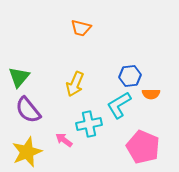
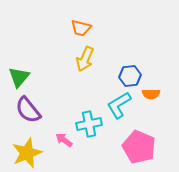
yellow arrow: moved 10 px right, 25 px up
pink pentagon: moved 4 px left
yellow star: moved 1 px down
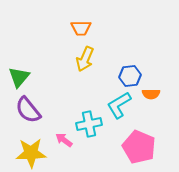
orange trapezoid: rotated 15 degrees counterclockwise
yellow star: moved 4 px right; rotated 20 degrees clockwise
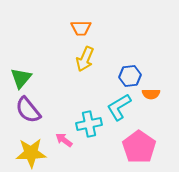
green triangle: moved 2 px right, 1 px down
cyan L-shape: moved 2 px down
pink pentagon: rotated 12 degrees clockwise
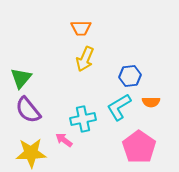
orange semicircle: moved 8 px down
cyan cross: moved 6 px left, 5 px up
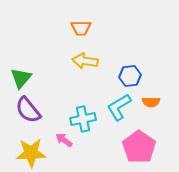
yellow arrow: moved 2 px down; rotated 75 degrees clockwise
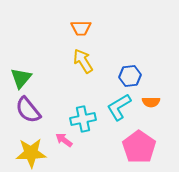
yellow arrow: moved 2 px left; rotated 50 degrees clockwise
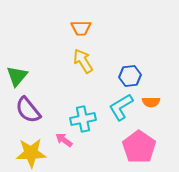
green triangle: moved 4 px left, 2 px up
cyan L-shape: moved 2 px right
